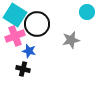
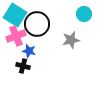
cyan circle: moved 3 px left, 2 px down
pink cross: moved 1 px right
black cross: moved 3 px up
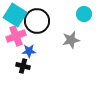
black circle: moved 3 px up
blue star: rotated 16 degrees counterclockwise
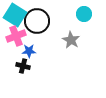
gray star: rotated 30 degrees counterclockwise
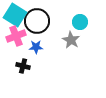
cyan circle: moved 4 px left, 8 px down
blue star: moved 7 px right, 4 px up
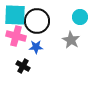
cyan square: rotated 30 degrees counterclockwise
cyan circle: moved 5 px up
pink cross: rotated 36 degrees clockwise
black cross: rotated 16 degrees clockwise
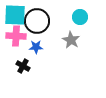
pink cross: rotated 12 degrees counterclockwise
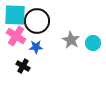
cyan circle: moved 13 px right, 26 px down
pink cross: rotated 30 degrees clockwise
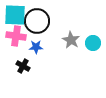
pink cross: rotated 24 degrees counterclockwise
